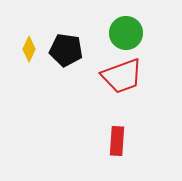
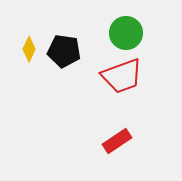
black pentagon: moved 2 px left, 1 px down
red rectangle: rotated 52 degrees clockwise
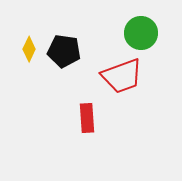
green circle: moved 15 px right
red rectangle: moved 30 px left, 23 px up; rotated 60 degrees counterclockwise
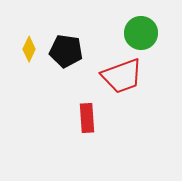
black pentagon: moved 2 px right
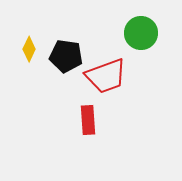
black pentagon: moved 5 px down
red trapezoid: moved 16 px left
red rectangle: moved 1 px right, 2 px down
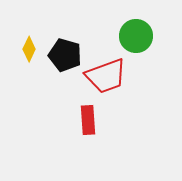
green circle: moved 5 px left, 3 px down
black pentagon: moved 1 px left, 1 px up; rotated 8 degrees clockwise
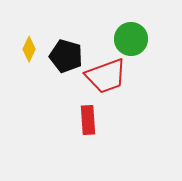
green circle: moved 5 px left, 3 px down
black pentagon: moved 1 px right, 1 px down
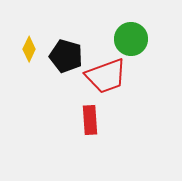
red rectangle: moved 2 px right
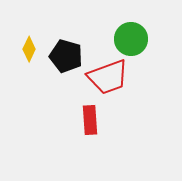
red trapezoid: moved 2 px right, 1 px down
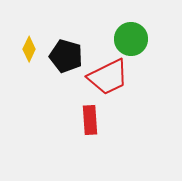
red trapezoid: rotated 6 degrees counterclockwise
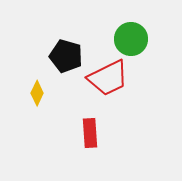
yellow diamond: moved 8 px right, 44 px down
red trapezoid: moved 1 px down
red rectangle: moved 13 px down
